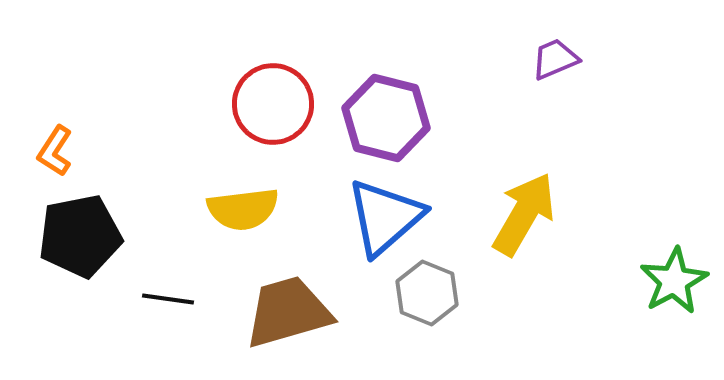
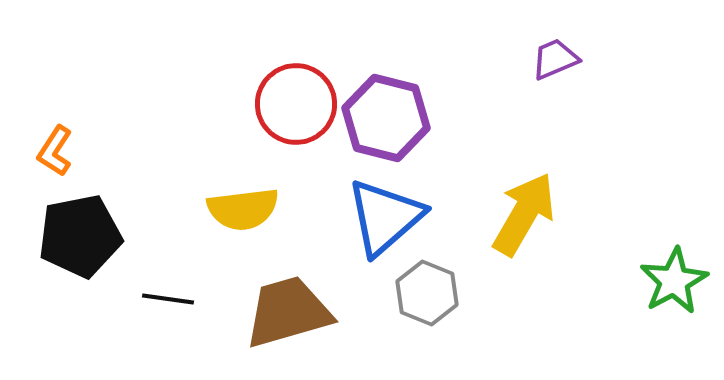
red circle: moved 23 px right
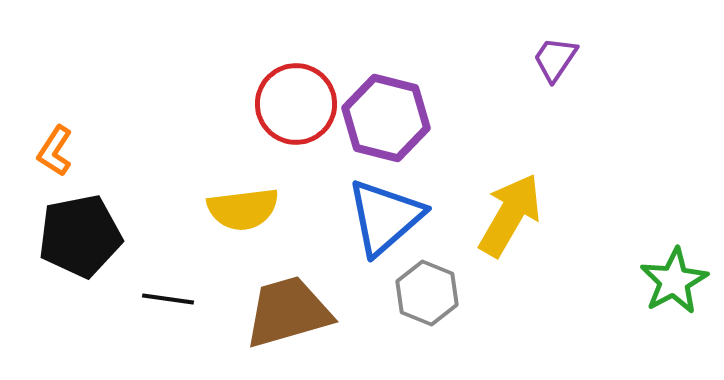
purple trapezoid: rotated 33 degrees counterclockwise
yellow arrow: moved 14 px left, 1 px down
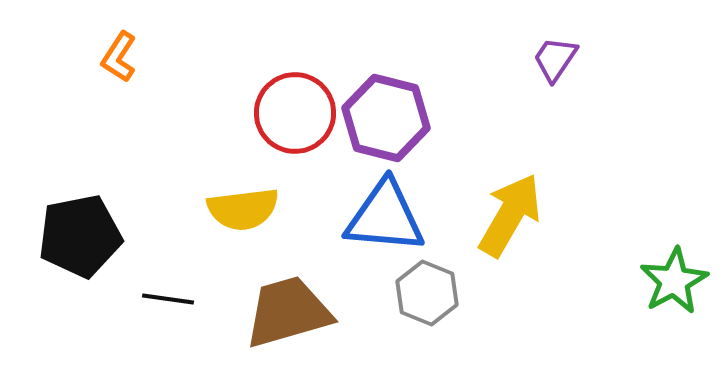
red circle: moved 1 px left, 9 px down
orange L-shape: moved 64 px right, 94 px up
blue triangle: rotated 46 degrees clockwise
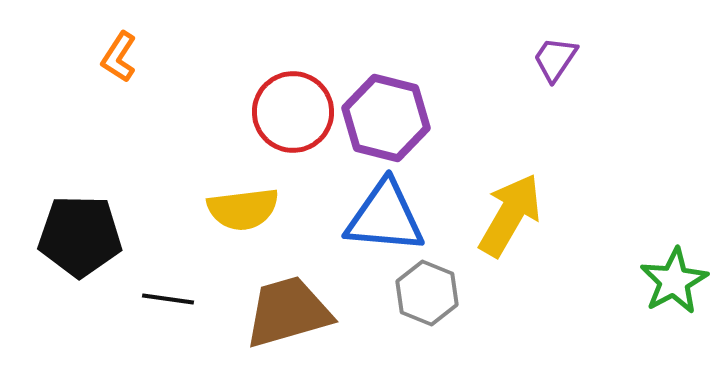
red circle: moved 2 px left, 1 px up
black pentagon: rotated 12 degrees clockwise
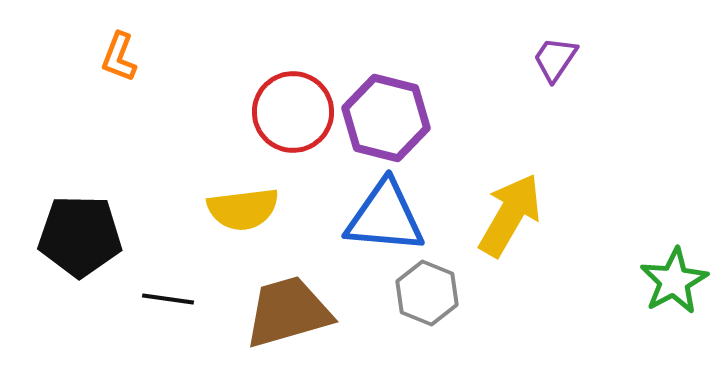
orange L-shape: rotated 12 degrees counterclockwise
